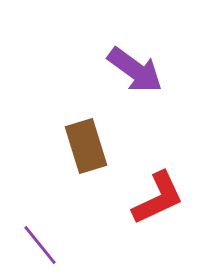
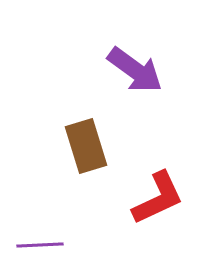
purple line: rotated 54 degrees counterclockwise
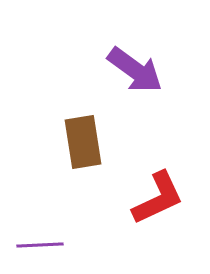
brown rectangle: moved 3 px left, 4 px up; rotated 8 degrees clockwise
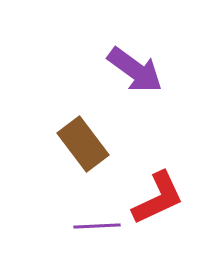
brown rectangle: moved 2 px down; rotated 28 degrees counterclockwise
purple line: moved 57 px right, 19 px up
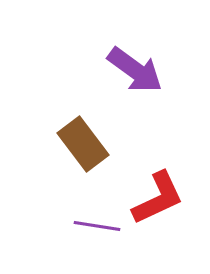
purple line: rotated 12 degrees clockwise
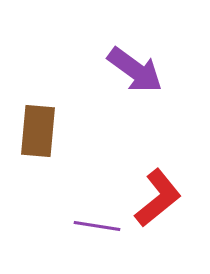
brown rectangle: moved 45 px left, 13 px up; rotated 42 degrees clockwise
red L-shape: rotated 14 degrees counterclockwise
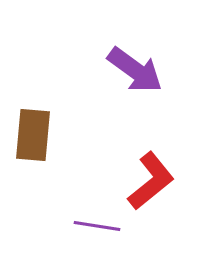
brown rectangle: moved 5 px left, 4 px down
red L-shape: moved 7 px left, 17 px up
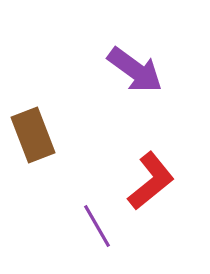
brown rectangle: rotated 26 degrees counterclockwise
purple line: rotated 51 degrees clockwise
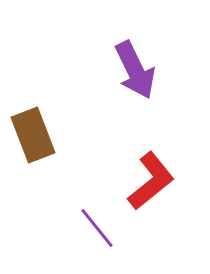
purple arrow: rotated 28 degrees clockwise
purple line: moved 2 px down; rotated 9 degrees counterclockwise
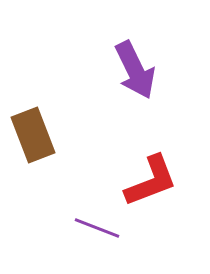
red L-shape: rotated 18 degrees clockwise
purple line: rotated 30 degrees counterclockwise
